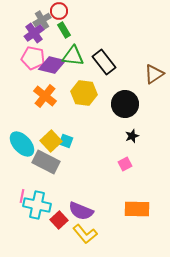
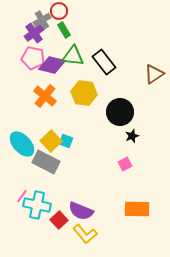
black circle: moved 5 px left, 8 px down
pink line: rotated 24 degrees clockwise
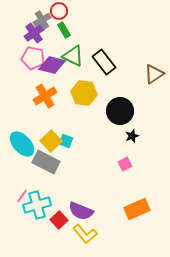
green triangle: rotated 20 degrees clockwise
orange cross: rotated 20 degrees clockwise
black circle: moved 1 px up
cyan cross: rotated 28 degrees counterclockwise
orange rectangle: rotated 25 degrees counterclockwise
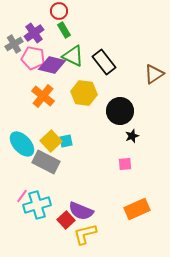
gray cross: moved 28 px left, 24 px down
orange cross: moved 2 px left; rotated 20 degrees counterclockwise
cyan square: rotated 32 degrees counterclockwise
pink square: rotated 24 degrees clockwise
red square: moved 7 px right
yellow L-shape: rotated 115 degrees clockwise
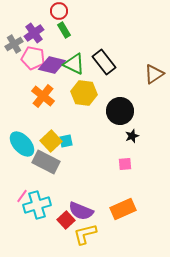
green triangle: moved 1 px right, 8 px down
orange rectangle: moved 14 px left
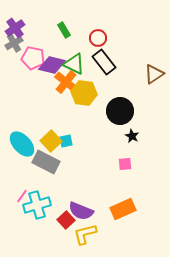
red circle: moved 39 px right, 27 px down
purple cross: moved 19 px left, 5 px up
gray cross: moved 1 px up
orange cross: moved 23 px right, 14 px up
black star: rotated 24 degrees counterclockwise
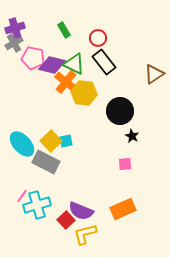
purple cross: rotated 18 degrees clockwise
